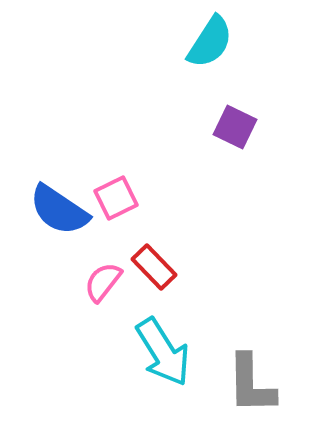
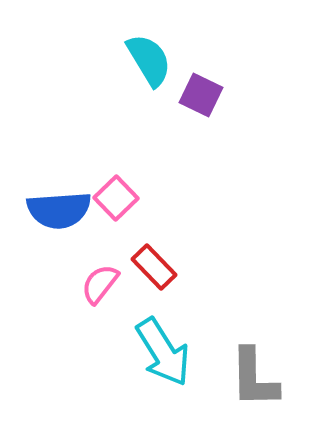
cyan semicircle: moved 61 px left, 18 px down; rotated 64 degrees counterclockwise
purple square: moved 34 px left, 32 px up
pink square: rotated 18 degrees counterclockwise
blue semicircle: rotated 38 degrees counterclockwise
pink semicircle: moved 3 px left, 2 px down
gray L-shape: moved 3 px right, 6 px up
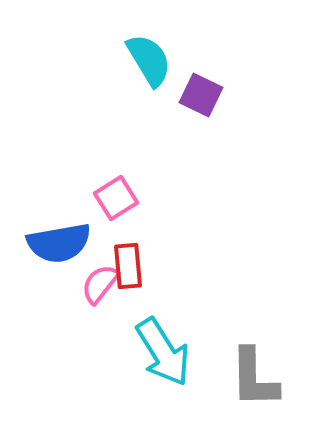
pink square: rotated 12 degrees clockwise
blue semicircle: moved 33 px down; rotated 6 degrees counterclockwise
red rectangle: moved 26 px left, 1 px up; rotated 39 degrees clockwise
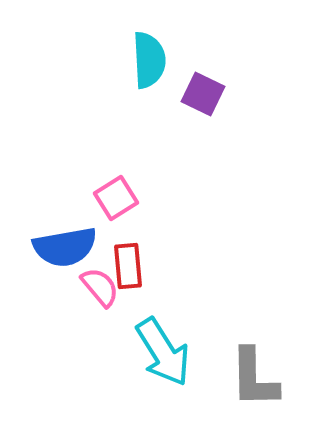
cyan semicircle: rotated 28 degrees clockwise
purple square: moved 2 px right, 1 px up
blue semicircle: moved 6 px right, 4 px down
pink semicircle: moved 3 px down; rotated 102 degrees clockwise
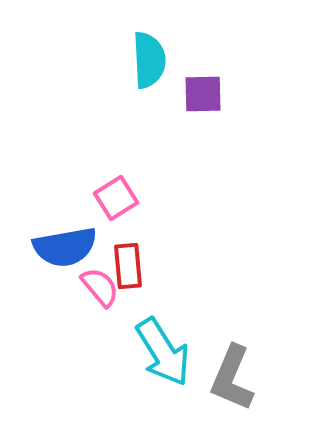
purple square: rotated 27 degrees counterclockwise
gray L-shape: moved 22 px left; rotated 24 degrees clockwise
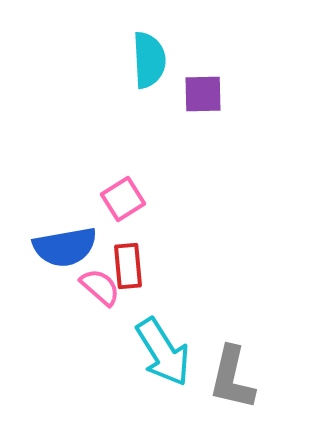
pink square: moved 7 px right, 1 px down
pink semicircle: rotated 9 degrees counterclockwise
gray L-shape: rotated 10 degrees counterclockwise
